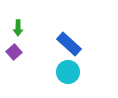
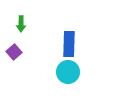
green arrow: moved 3 px right, 4 px up
blue rectangle: rotated 50 degrees clockwise
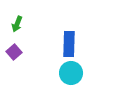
green arrow: moved 4 px left; rotated 21 degrees clockwise
cyan circle: moved 3 px right, 1 px down
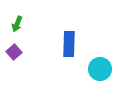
cyan circle: moved 29 px right, 4 px up
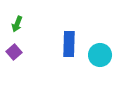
cyan circle: moved 14 px up
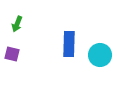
purple square: moved 2 px left, 2 px down; rotated 35 degrees counterclockwise
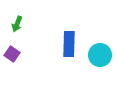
purple square: rotated 21 degrees clockwise
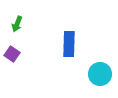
cyan circle: moved 19 px down
